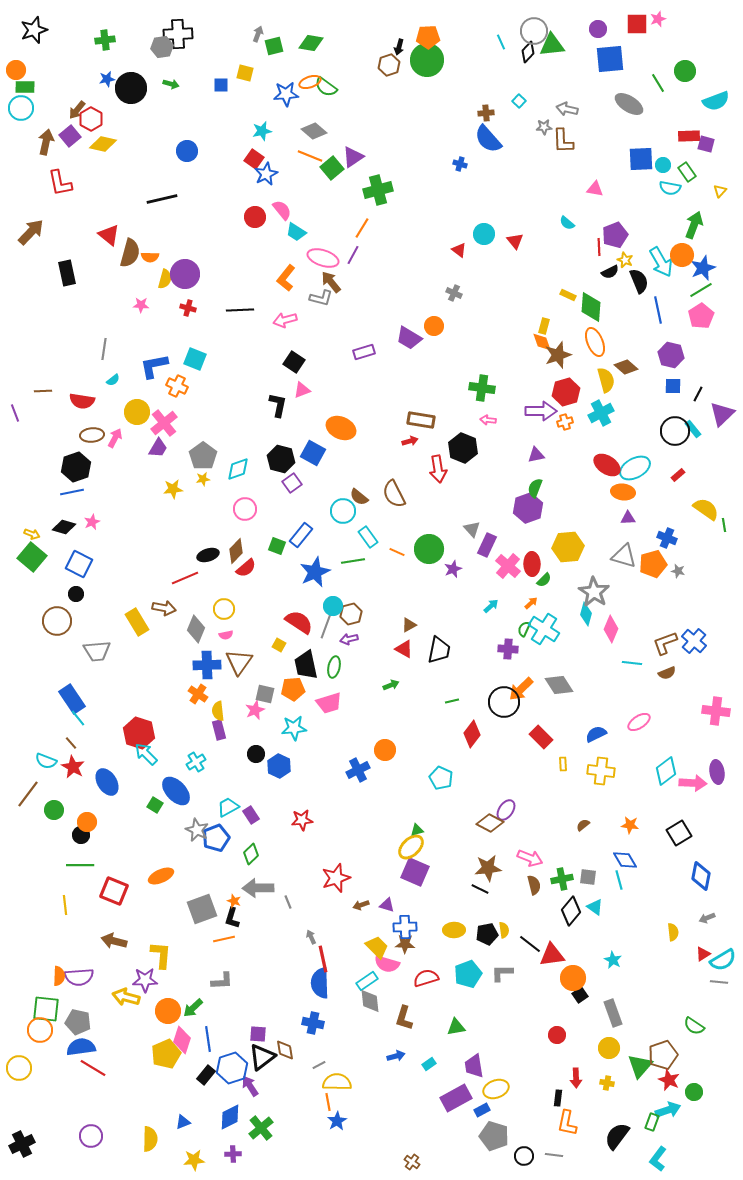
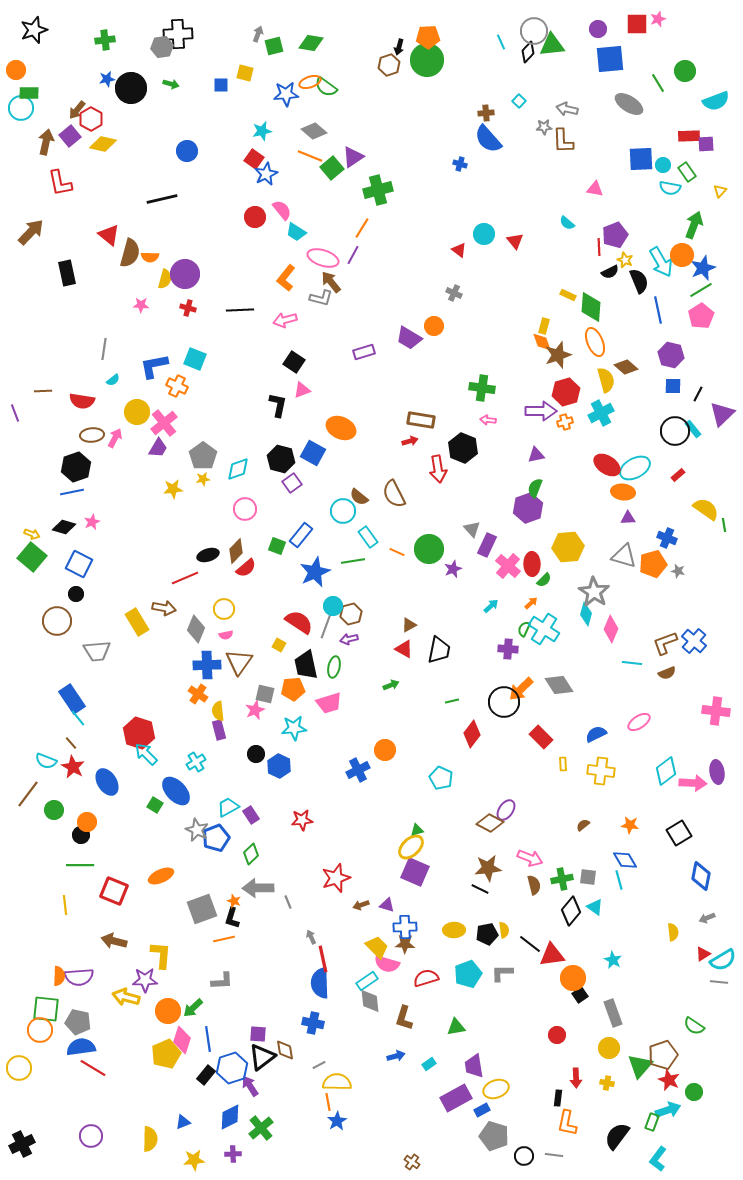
green rectangle at (25, 87): moved 4 px right, 6 px down
purple square at (706, 144): rotated 18 degrees counterclockwise
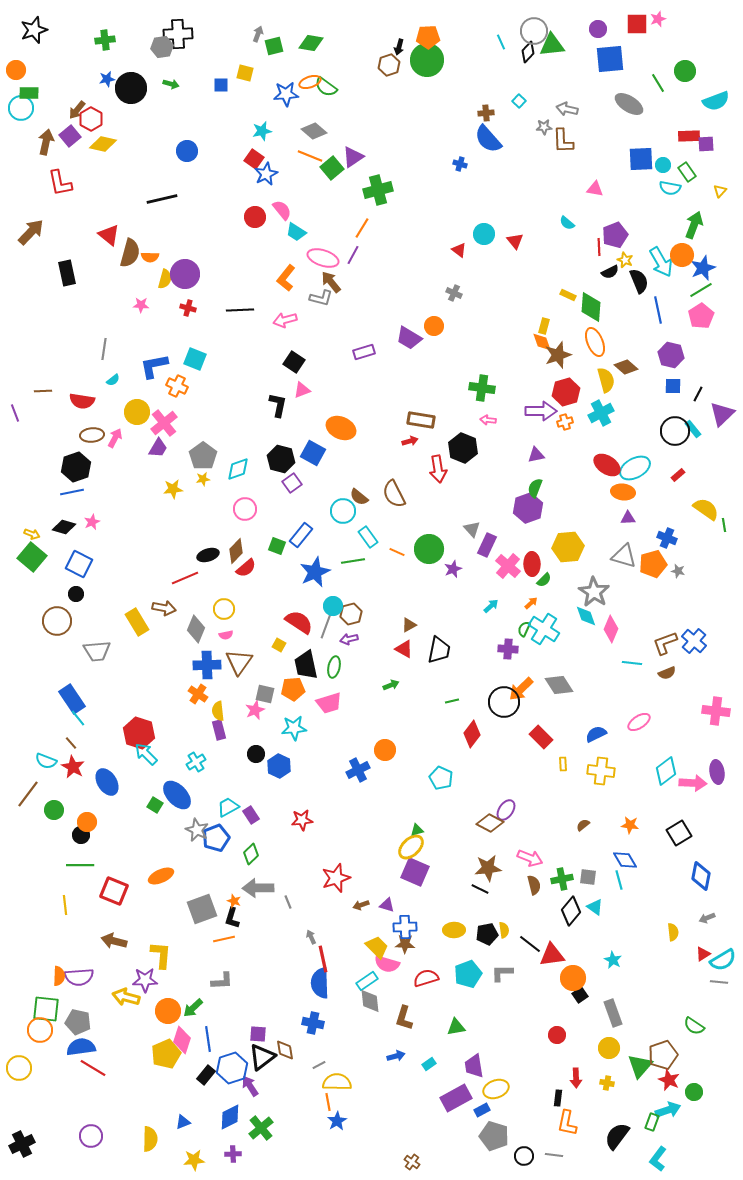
cyan diamond at (586, 614): moved 2 px down; rotated 35 degrees counterclockwise
blue ellipse at (176, 791): moved 1 px right, 4 px down
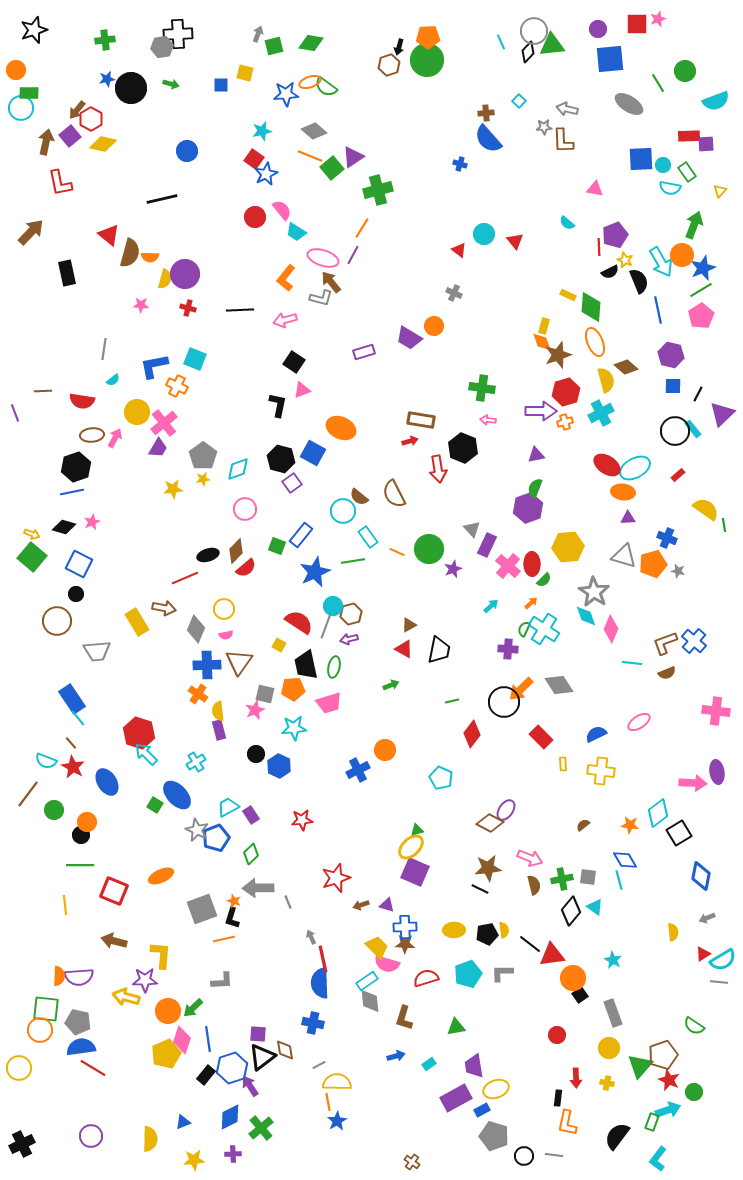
cyan diamond at (666, 771): moved 8 px left, 42 px down
